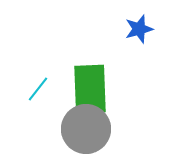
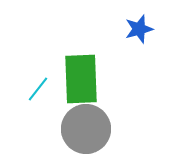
green rectangle: moved 9 px left, 10 px up
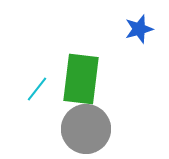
green rectangle: rotated 9 degrees clockwise
cyan line: moved 1 px left
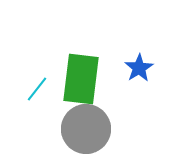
blue star: moved 39 px down; rotated 16 degrees counterclockwise
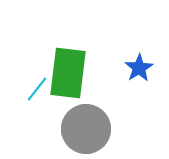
green rectangle: moved 13 px left, 6 px up
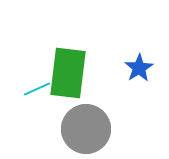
cyan line: rotated 28 degrees clockwise
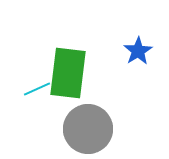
blue star: moved 1 px left, 17 px up
gray circle: moved 2 px right
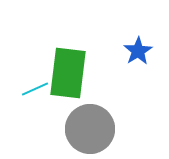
cyan line: moved 2 px left
gray circle: moved 2 px right
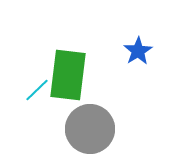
green rectangle: moved 2 px down
cyan line: moved 2 px right, 1 px down; rotated 20 degrees counterclockwise
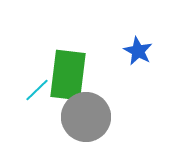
blue star: rotated 12 degrees counterclockwise
gray circle: moved 4 px left, 12 px up
